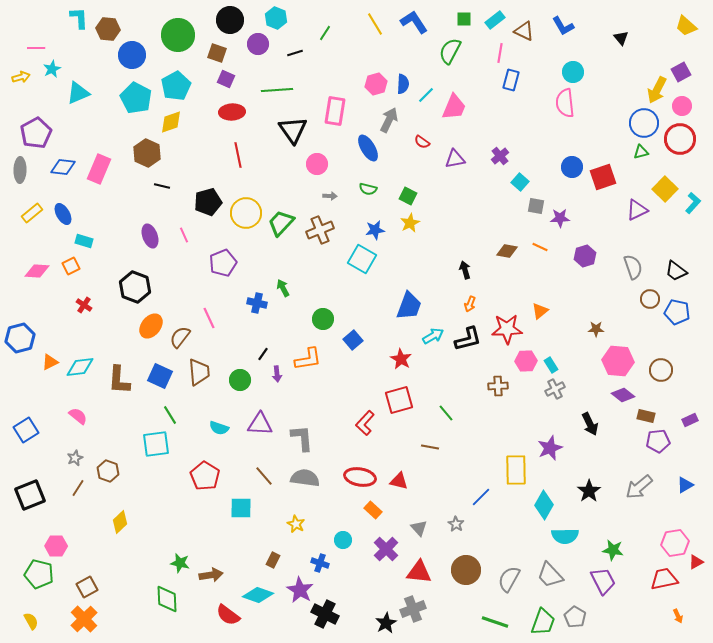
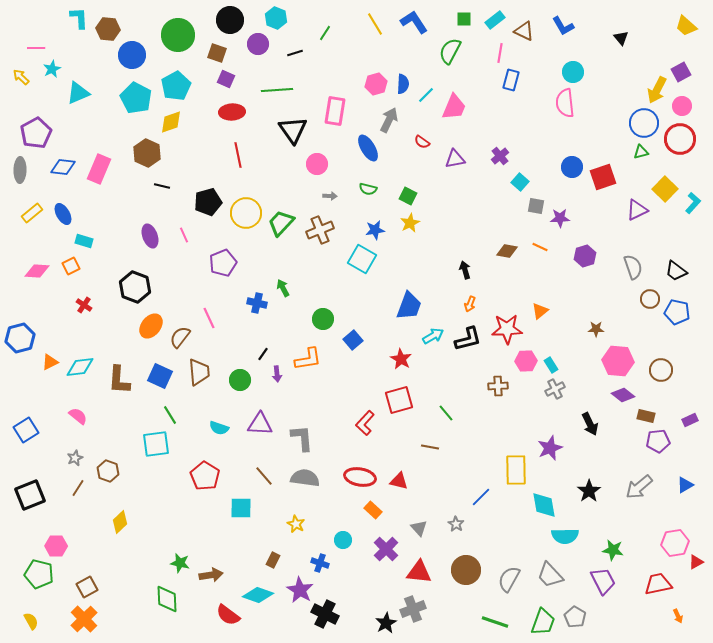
yellow arrow at (21, 77): rotated 120 degrees counterclockwise
cyan diamond at (544, 505): rotated 40 degrees counterclockwise
red trapezoid at (664, 579): moved 6 px left, 5 px down
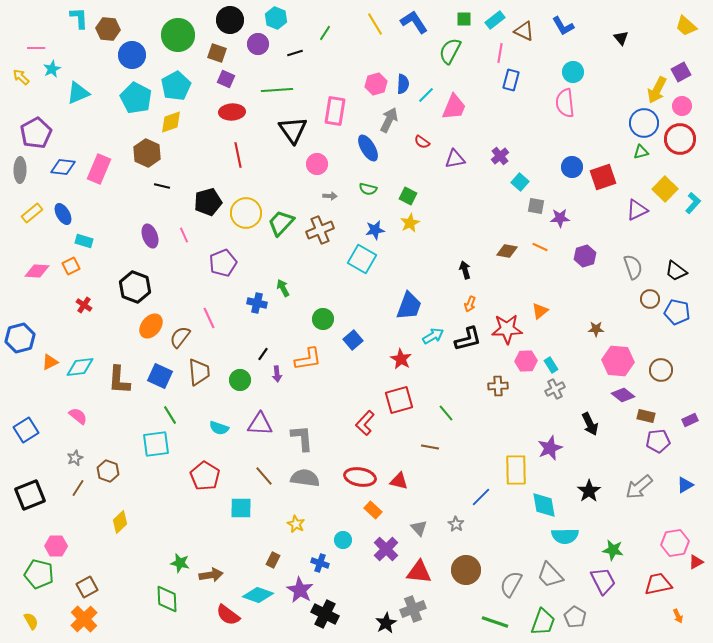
gray semicircle at (509, 579): moved 2 px right, 5 px down
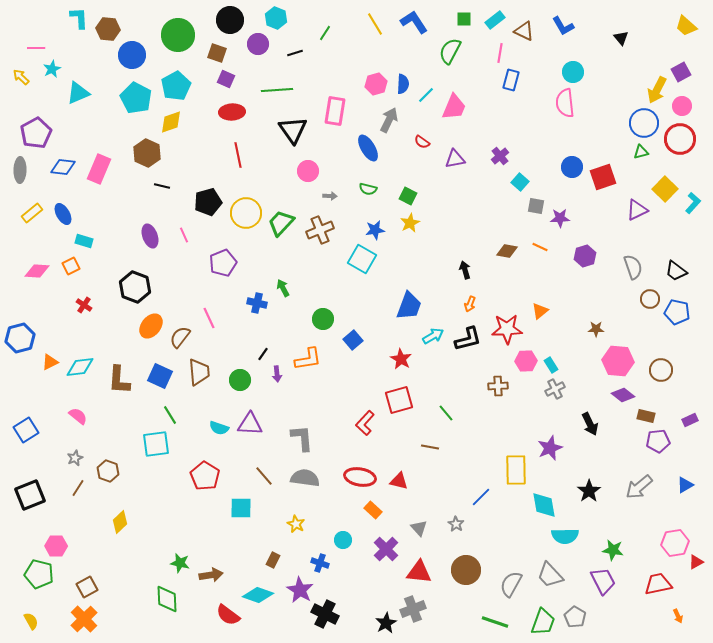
pink circle at (317, 164): moved 9 px left, 7 px down
purple triangle at (260, 424): moved 10 px left
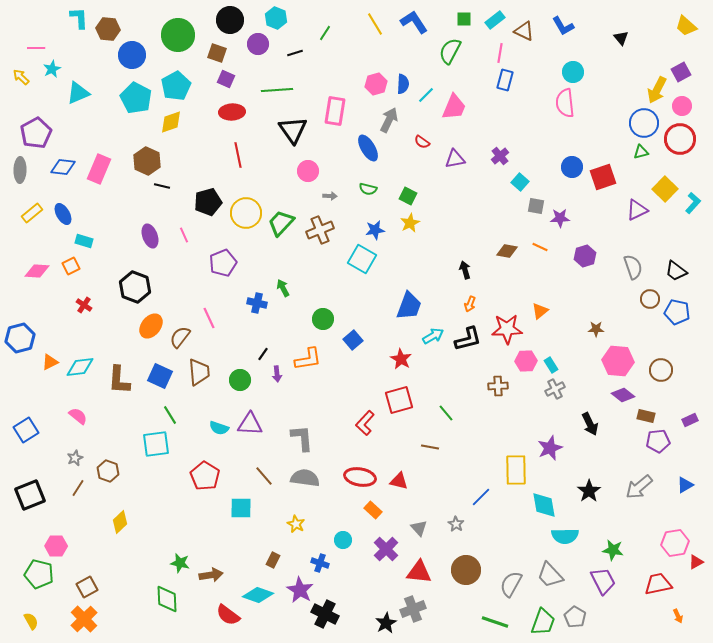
blue rectangle at (511, 80): moved 6 px left
brown hexagon at (147, 153): moved 8 px down
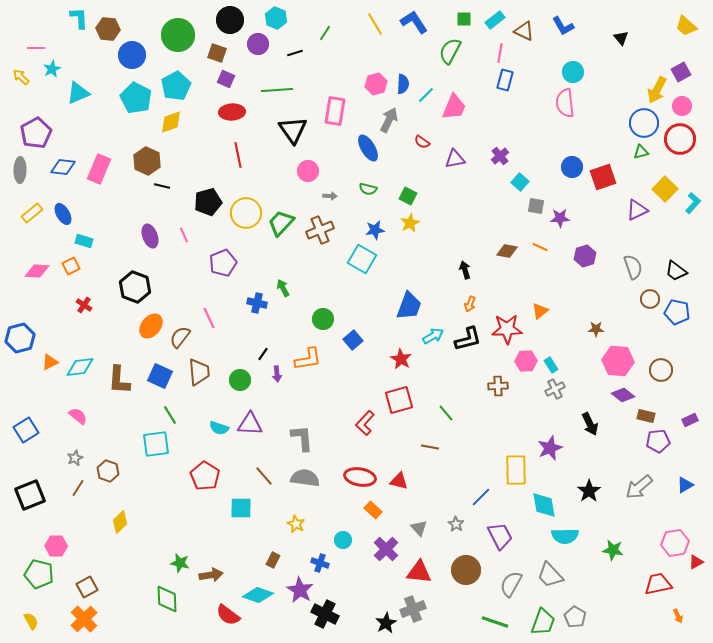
purple trapezoid at (603, 581): moved 103 px left, 45 px up
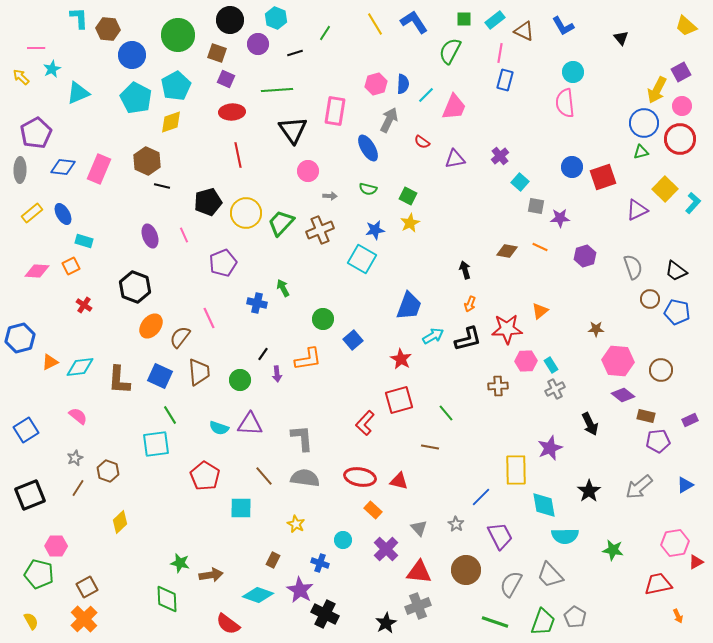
gray cross at (413, 609): moved 5 px right, 3 px up
red semicircle at (228, 615): moved 9 px down
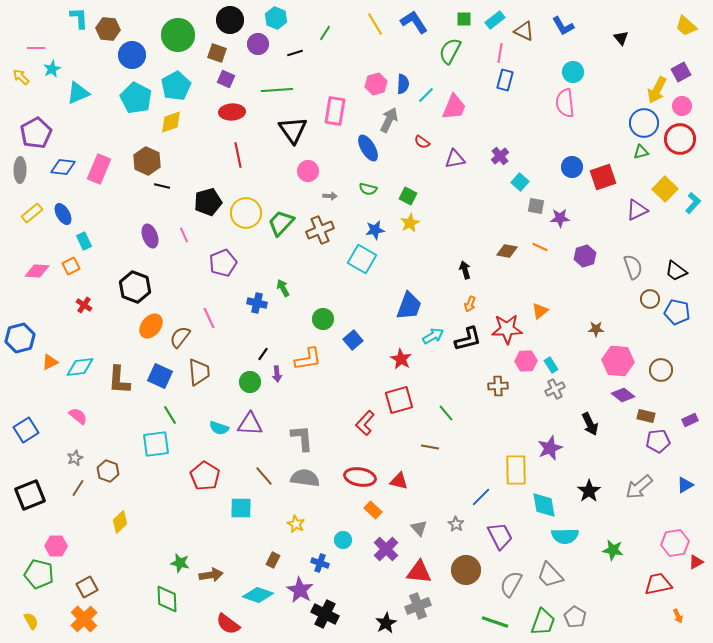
cyan rectangle at (84, 241): rotated 48 degrees clockwise
green circle at (240, 380): moved 10 px right, 2 px down
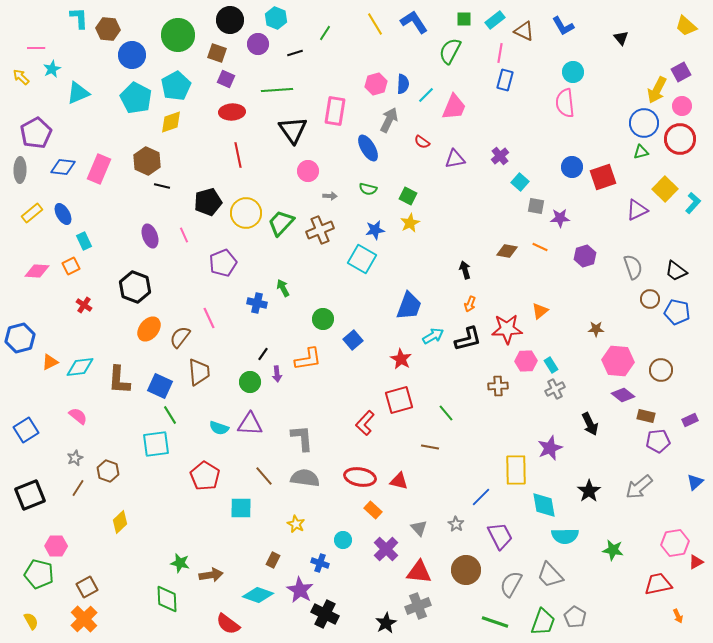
orange ellipse at (151, 326): moved 2 px left, 3 px down
blue square at (160, 376): moved 10 px down
blue triangle at (685, 485): moved 10 px right, 3 px up; rotated 12 degrees counterclockwise
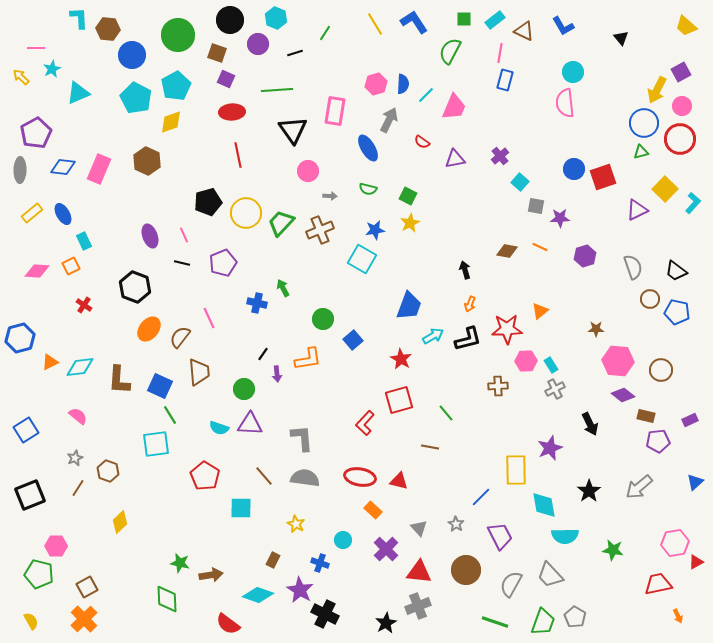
blue circle at (572, 167): moved 2 px right, 2 px down
black line at (162, 186): moved 20 px right, 77 px down
green circle at (250, 382): moved 6 px left, 7 px down
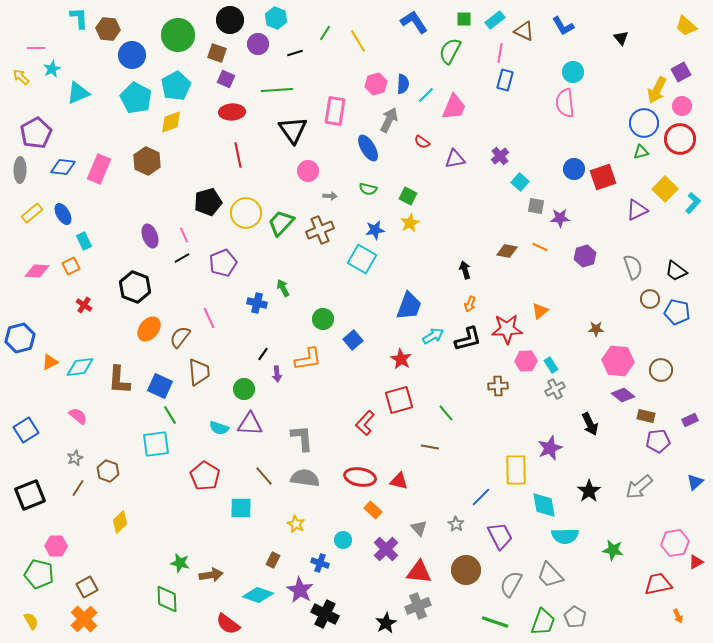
yellow line at (375, 24): moved 17 px left, 17 px down
black line at (182, 263): moved 5 px up; rotated 42 degrees counterclockwise
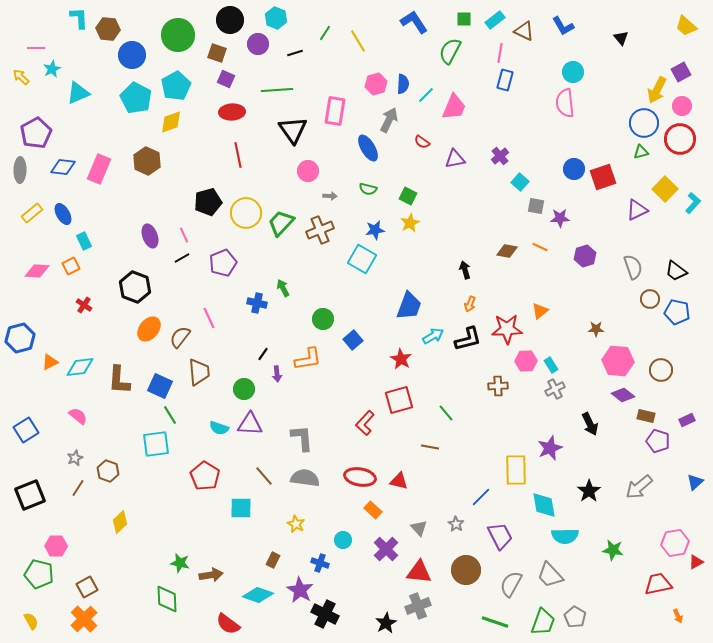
purple rectangle at (690, 420): moved 3 px left
purple pentagon at (658, 441): rotated 25 degrees clockwise
